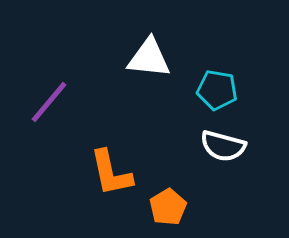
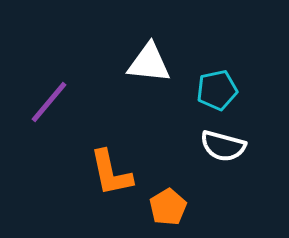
white triangle: moved 5 px down
cyan pentagon: rotated 21 degrees counterclockwise
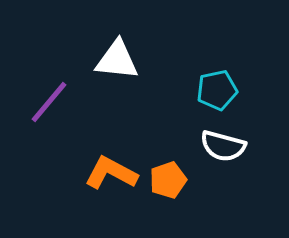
white triangle: moved 32 px left, 3 px up
orange L-shape: rotated 130 degrees clockwise
orange pentagon: moved 27 px up; rotated 12 degrees clockwise
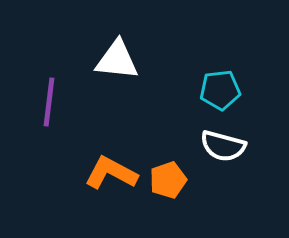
cyan pentagon: moved 3 px right; rotated 6 degrees clockwise
purple line: rotated 33 degrees counterclockwise
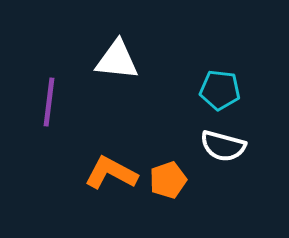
cyan pentagon: rotated 12 degrees clockwise
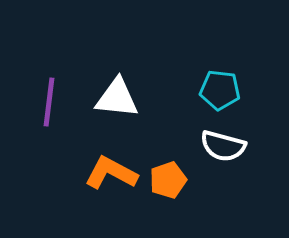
white triangle: moved 38 px down
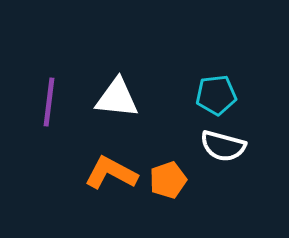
cyan pentagon: moved 4 px left, 5 px down; rotated 12 degrees counterclockwise
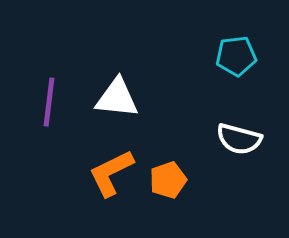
cyan pentagon: moved 20 px right, 39 px up
white semicircle: moved 16 px right, 7 px up
orange L-shape: rotated 54 degrees counterclockwise
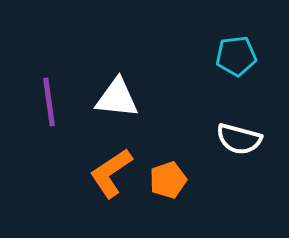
purple line: rotated 15 degrees counterclockwise
orange L-shape: rotated 8 degrees counterclockwise
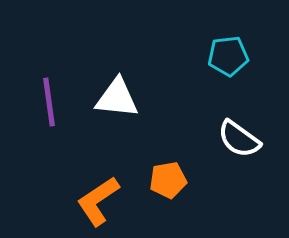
cyan pentagon: moved 8 px left
white semicircle: rotated 21 degrees clockwise
orange L-shape: moved 13 px left, 28 px down
orange pentagon: rotated 9 degrees clockwise
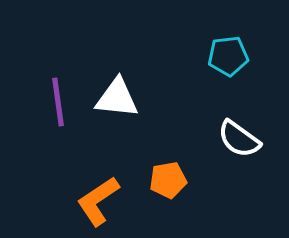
purple line: moved 9 px right
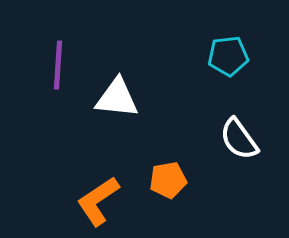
purple line: moved 37 px up; rotated 12 degrees clockwise
white semicircle: rotated 18 degrees clockwise
